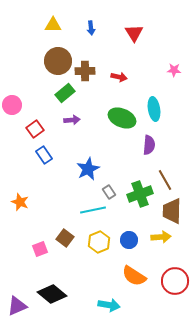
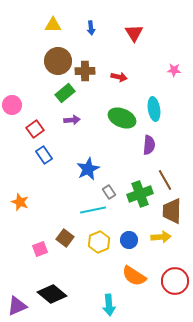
cyan arrow: rotated 75 degrees clockwise
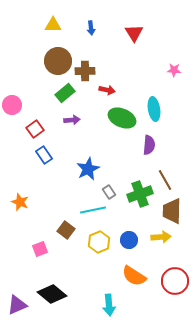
red arrow: moved 12 px left, 13 px down
brown square: moved 1 px right, 8 px up
purple triangle: moved 1 px up
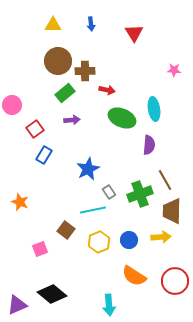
blue arrow: moved 4 px up
blue rectangle: rotated 66 degrees clockwise
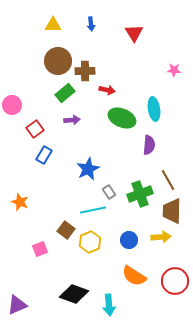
brown line: moved 3 px right
yellow hexagon: moved 9 px left
black diamond: moved 22 px right; rotated 20 degrees counterclockwise
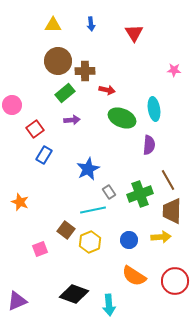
purple triangle: moved 4 px up
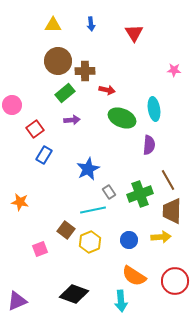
orange star: rotated 12 degrees counterclockwise
cyan arrow: moved 12 px right, 4 px up
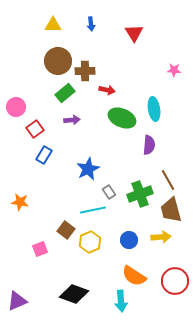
pink circle: moved 4 px right, 2 px down
brown trapezoid: moved 1 px left, 1 px up; rotated 16 degrees counterclockwise
